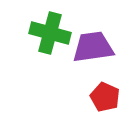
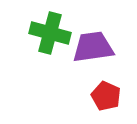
red pentagon: moved 1 px right, 1 px up
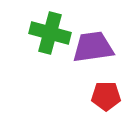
red pentagon: rotated 24 degrees counterclockwise
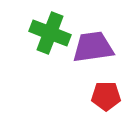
green cross: rotated 6 degrees clockwise
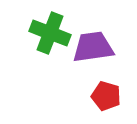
red pentagon: rotated 16 degrees clockwise
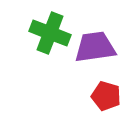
purple trapezoid: moved 2 px right
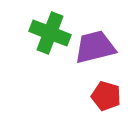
purple trapezoid: rotated 6 degrees counterclockwise
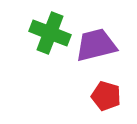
purple trapezoid: moved 1 px right, 2 px up
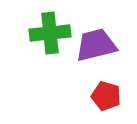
green cross: rotated 27 degrees counterclockwise
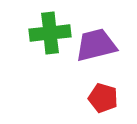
red pentagon: moved 3 px left, 2 px down
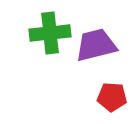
red pentagon: moved 9 px right, 1 px up; rotated 12 degrees counterclockwise
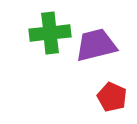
red pentagon: rotated 20 degrees clockwise
